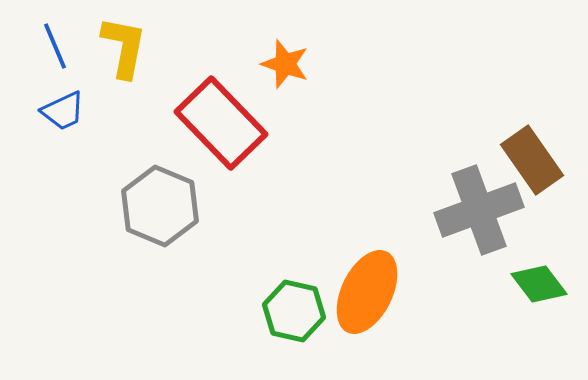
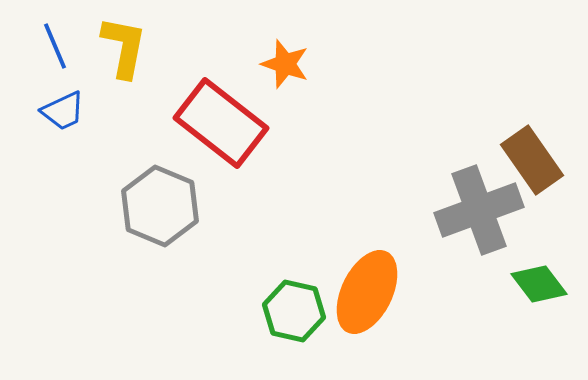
red rectangle: rotated 8 degrees counterclockwise
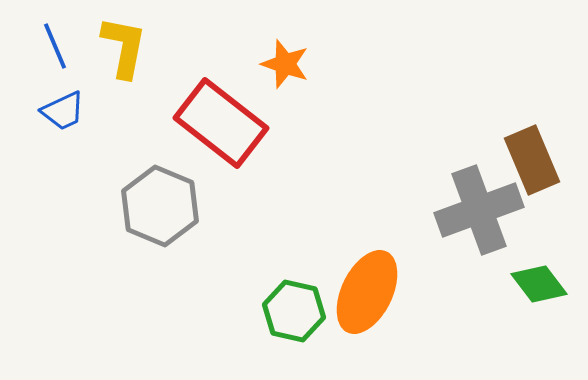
brown rectangle: rotated 12 degrees clockwise
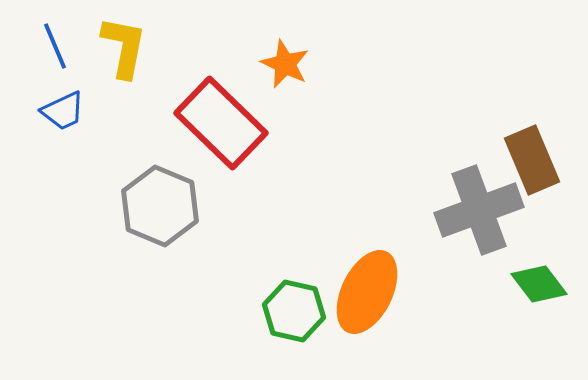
orange star: rotated 6 degrees clockwise
red rectangle: rotated 6 degrees clockwise
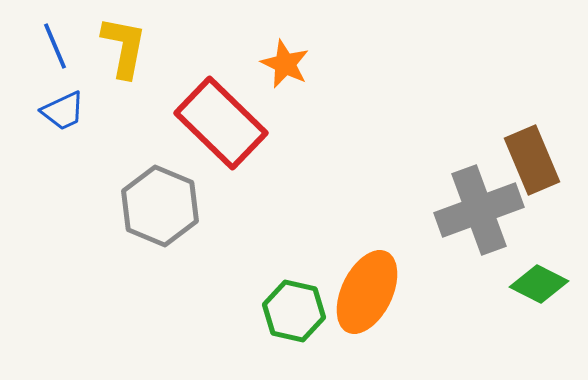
green diamond: rotated 26 degrees counterclockwise
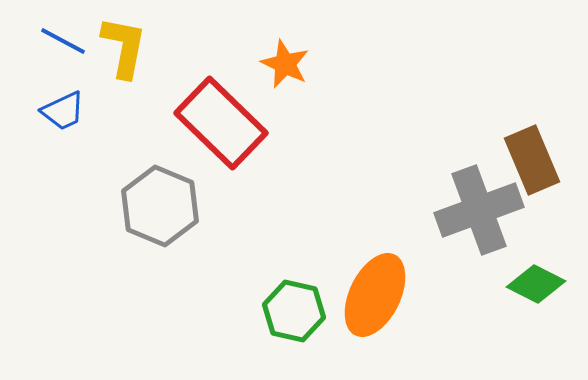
blue line: moved 8 px right, 5 px up; rotated 39 degrees counterclockwise
green diamond: moved 3 px left
orange ellipse: moved 8 px right, 3 px down
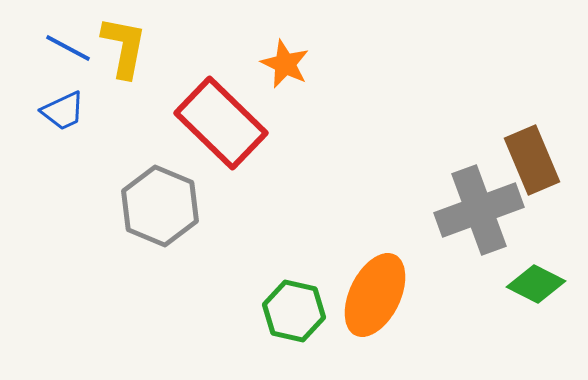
blue line: moved 5 px right, 7 px down
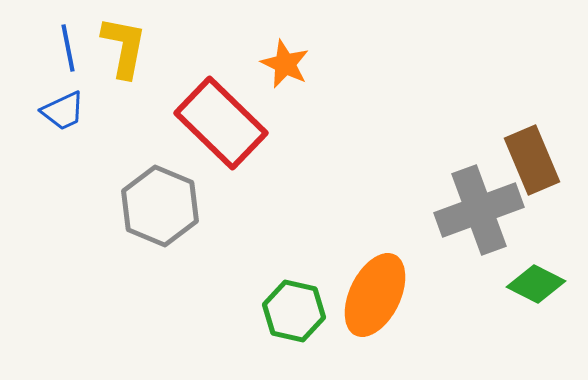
blue line: rotated 51 degrees clockwise
